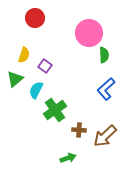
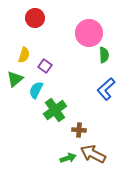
brown arrow: moved 12 px left, 18 px down; rotated 70 degrees clockwise
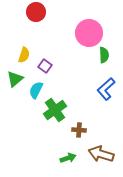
red circle: moved 1 px right, 6 px up
brown arrow: moved 8 px right; rotated 10 degrees counterclockwise
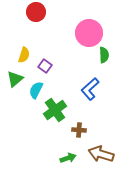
blue L-shape: moved 16 px left
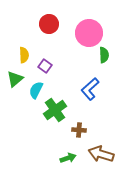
red circle: moved 13 px right, 12 px down
yellow semicircle: rotated 21 degrees counterclockwise
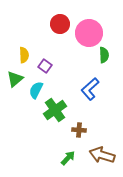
red circle: moved 11 px right
brown arrow: moved 1 px right, 1 px down
green arrow: rotated 28 degrees counterclockwise
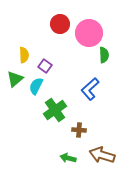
cyan semicircle: moved 4 px up
green arrow: rotated 119 degrees counterclockwise
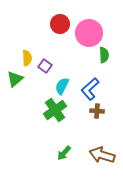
yellow semicircle: moved 3 px right, 3 px down
cyan semicircle: moved 26 px right
brown cross: moved 18 px right, 19 px up
green arrow: moved 4 px left, 5 px up; rotated 63 degrees counterclockwise
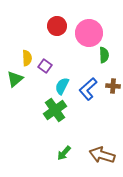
red circle: moved 3 px left, 2 px down
blue L-shape: moved 2 px left
brown cross: moved 16 px right, 25 px up
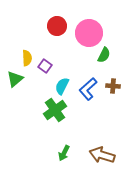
green semicircle: rotated 28 degrees clockwise
green arrow: rotated 14 degrees counterclockwise
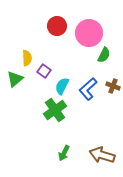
purple square: moved 1 px left, 5 px down
brown cross: rotated 16 degrees clockwise
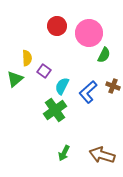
blue L-shape: moved 3 px down
